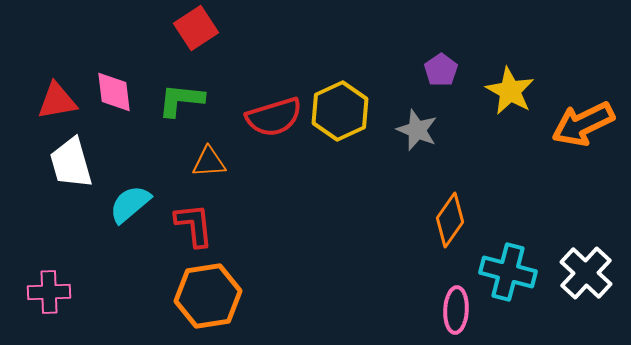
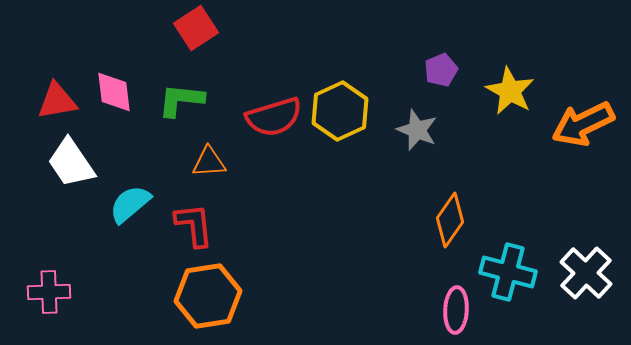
purple pentagon: rotated 12 degrees clockwise
white trapezoid: rotated 18 degrees counterclockwise
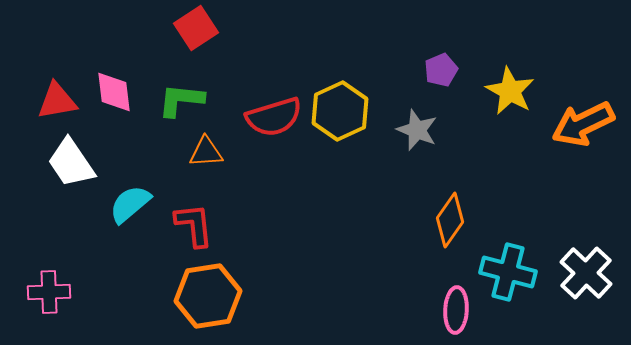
orange triangle: moved 3 px left, 10 px up
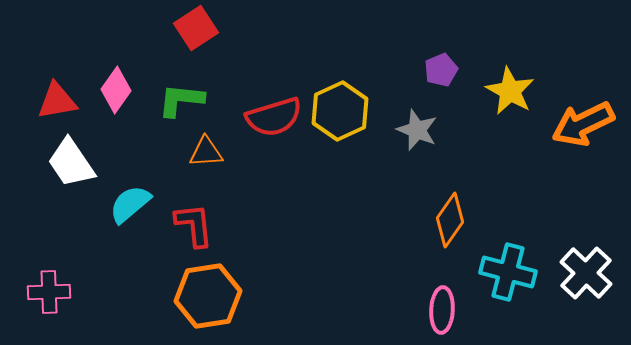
pink diamond: moved 2 px right, 2 px up; rotated 42 degrees clockwise
pink ellipse: moved 14 px left
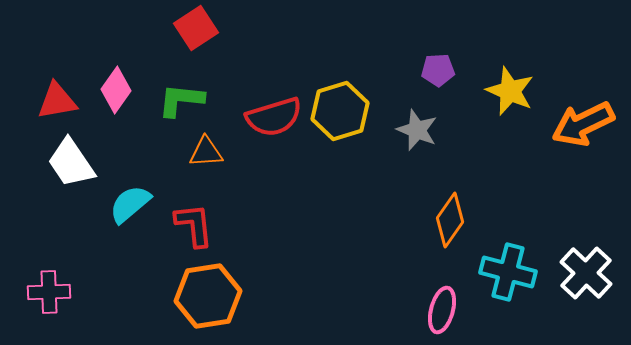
purple pentagon: moved 3 px left; rotated 20 degrees clockwise
yellow star: rotated 6 degrees counterclockwise
yellow hexagon: rotated 8 degrees clockwise
pink ellipse: rotated 12 degrees clockwise
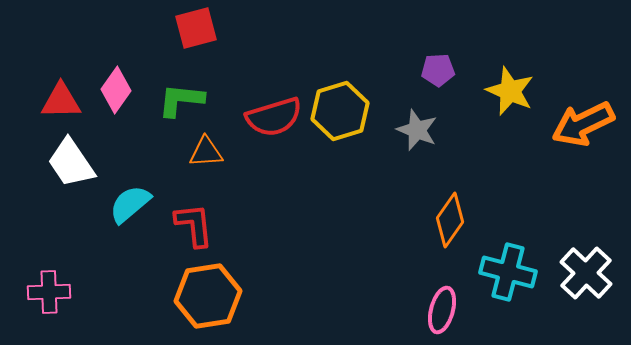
red square: rotated 18 degrees clockwise
red triangle: moved 4 px right; rotated 9 degrees clockwise
